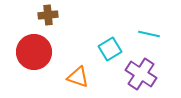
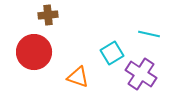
cyan square: moved 2 px right, 4 px down
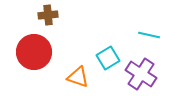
cyan line: moved 1 px down
cyan square: moved 4 px left, 5 px down
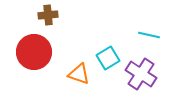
orange triangle: moved 1 px right, 3 px up
